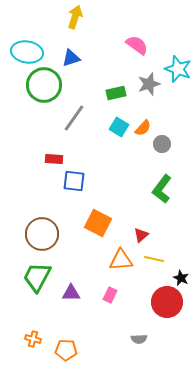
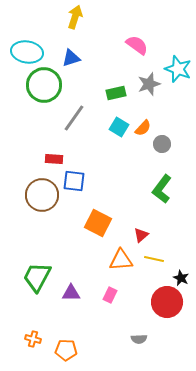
brown circle: moved 39 px up
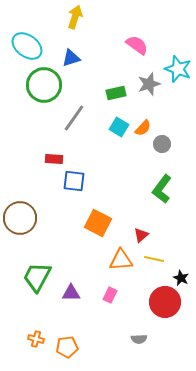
cyan ellipse: moved 6 px up; rotated 28 degrees clockwise
brown circle: moved 22 px left, 23 px down
red circle: moved 2 px left
orange cross: moved 3 px right
orange pentagon: moved 1 px right, 3 px up; rotated 10 degrees counterclockwise
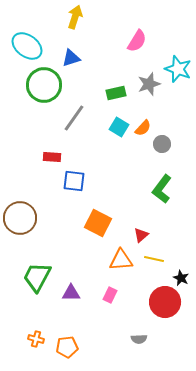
pink semicircle: moved 4 px up; rotated 85 degrees clockwise
red rectangle: moved 2 px left, 2 px up
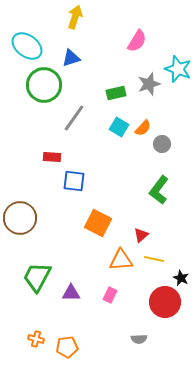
green L-shape: moved 3 px left, 1 px down
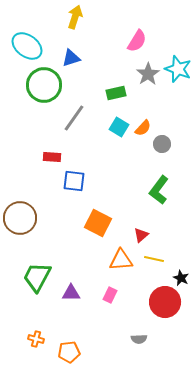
gray star: moved 1 px left, 10 px up; rotated 15 degrees counterclockwise
orange pentagon: moved 2 px right, 5 px down
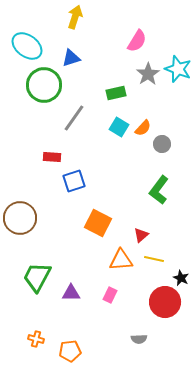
blue square: rotated 25 degrees counterclockwise
orange pentagon: moved 1 px right, 1 px up
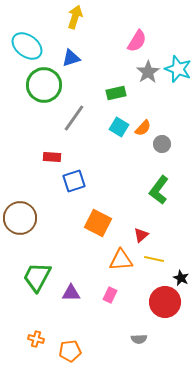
gray star: moved 2 px up
